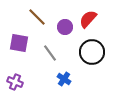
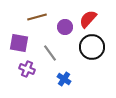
brown line: rotated 60 degrees counterclockwise
black circle: moved 5 px up
purple cross: moved 12 px right, 13 px up
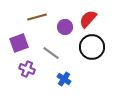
purple square: rotated 30 degrees counterclockwise
gray line: moved 1 px right; rotated 18 degrees counterclockwise
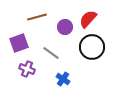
blue cross: moved 1 px left
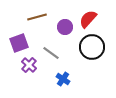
purple cross: moved 2 px right, 4 px up; rotated 21 degrees clockwise
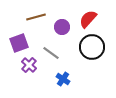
brown line: moved 1 px left
purple circle: moved 3 px left
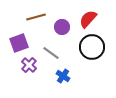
blue cross: moved 3 px up
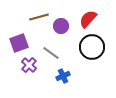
brown line: moved 3 px right
purple circle: moved 1 px left, 1 px up
blue cross: rotated 32 degrees clockwise
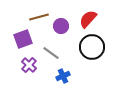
purple square: moved 4 px right, 4 px up
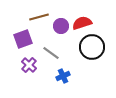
red semicircle: moved 6 px left, 4 px down; rotated 30 degrees clockwise
